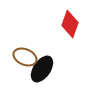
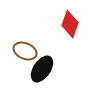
brown ellipse: moved 6 px up
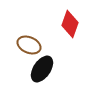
brown ellipse: moved 4 px right, 6 px up
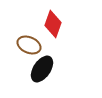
red diamond: moved 17 px left
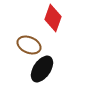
red diamond: moved 6 px up
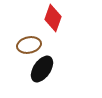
brown ellipse: rotated 35 degrees counterclockwise
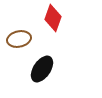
brown ellipse: moved 10 px left, 6 px up
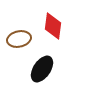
red diamond: moved 8 px down; rotated 12 degrees counterclockwise
